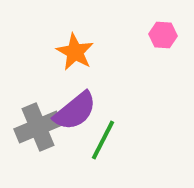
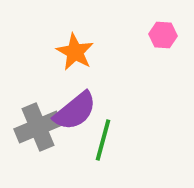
green line: rotated 12 degrees counterclockwise
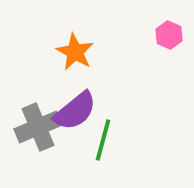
pink hexagon: moved 6 px right; rotated 20 degrees clockwise
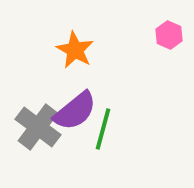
orange star: moved 2 px up
gray cross: rotated 30 degrees counterclockwise
green line: moved 11 px up
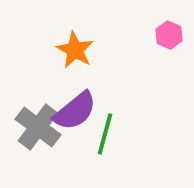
green line: moved 2 px right, 5 px down
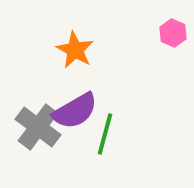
pink hexagon: moved 4 px right, 2 px up
purple semicircle: rotated 9 degrees clockwise
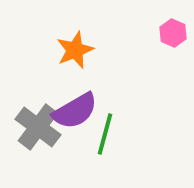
orange star: rotated 21 degrees clockwise
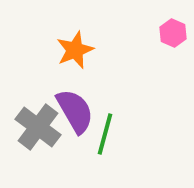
purple semicircle: rotated 90 degrees counterclockwise
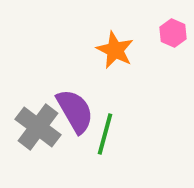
orange star: moved 40 px right; rotated 24 degrees counterclockwise
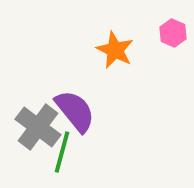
purple semicircle: rotated 9 degrees counterclockwise
green line: moved 43 px left, 18 px down
